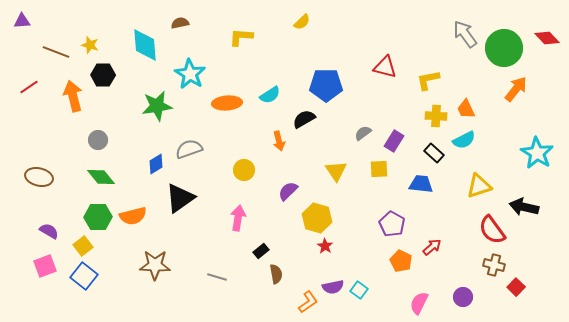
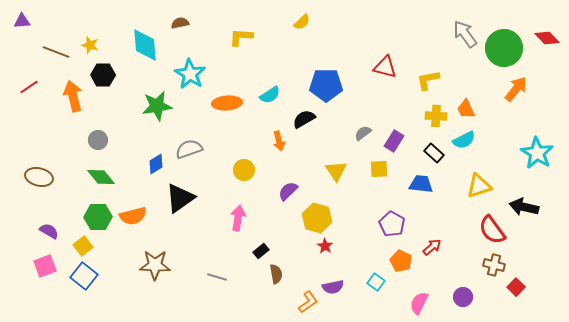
cyan square at (359, 290): moved 17 px right, 8 px up
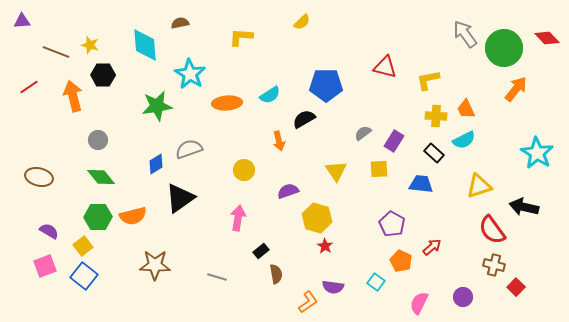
purple semicircle at (288, 191): rotated 25 degrees clockwise
purple semicircle at (333, 287): rotated 20 degrees clockwise
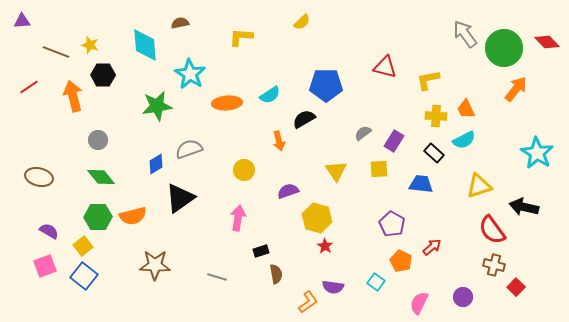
red diamond at (547, 38): moved 4 px down
black rectangle at (261, 251): rotated 21 degrees clockwise
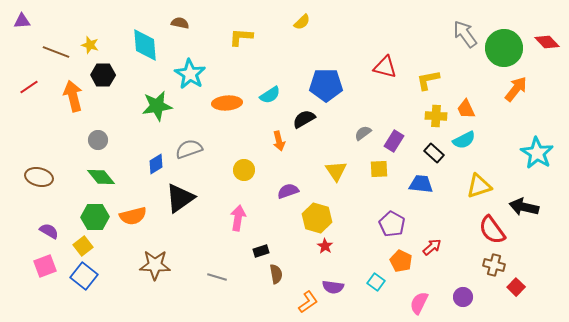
brown semicircle at (180, 23): rotated 24 degrees clockwise
green hexagon at (98, 217): moved 3 px left
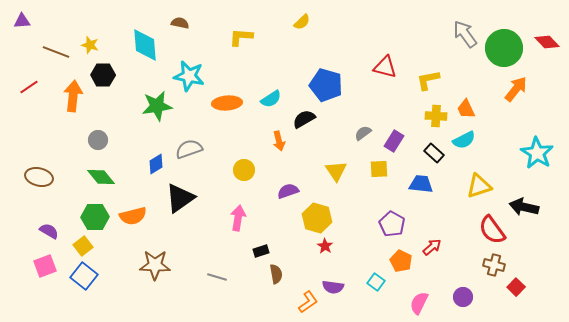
cyan star at (190, 74): moved 1 px left, 2 px down; rotated 20 degrees counterclockwise
blue pentagon at (326, 85): rotated 16 degrees clockwise
cyan semicircle at (270, 95): moved 1 px right, 4 px down
orange arrow at (73, 96): rotated 20 degrees clockwise
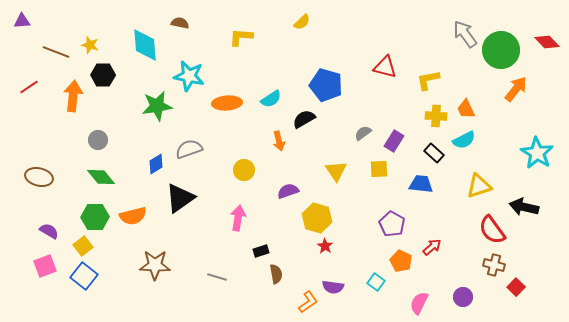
green circle at (504, 48): moved 3 px left, 2 px down
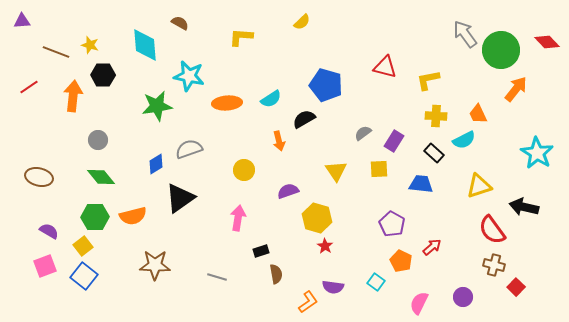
brown semicircle at (180, 23): rotated 18 degrees clockwise
orange trapezoid at (466, 109): moved 12 px right, 5 px down
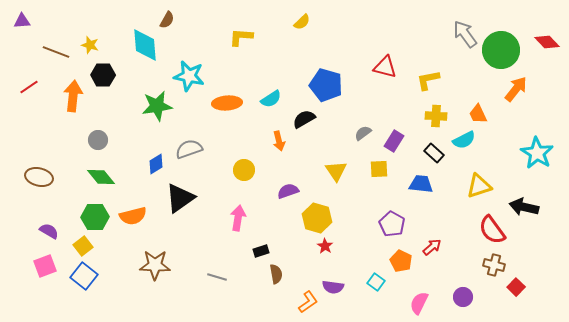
brown semicircle at (180, 23): moved 13 px left, 3 px up; rotated 90 degrees clockwise
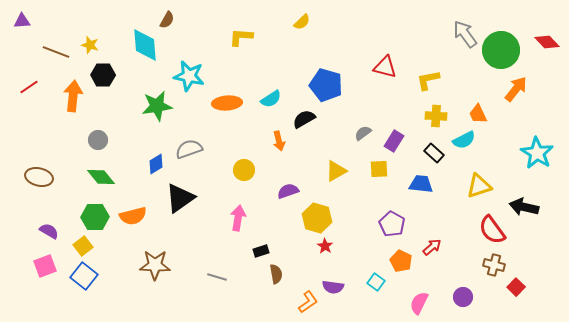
yellow triangle at (336, 171): rotated 35 degrees clockwise
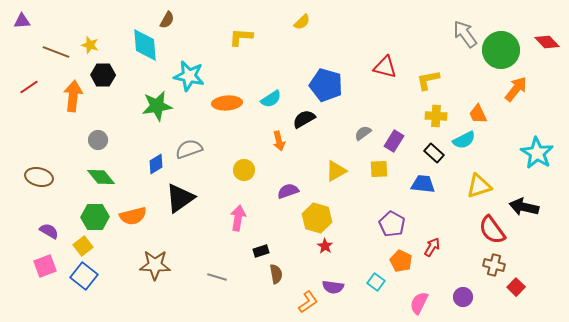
blue trapezoid at (421, 184): moved 2 px right
red arrow at (432, 247): rotated 18 degrees counterclockwise
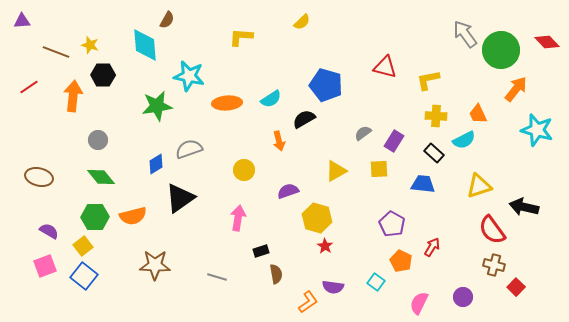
cyan star at (537, 153): moved 23 px up; rotated 16 degrees counterclockwise
